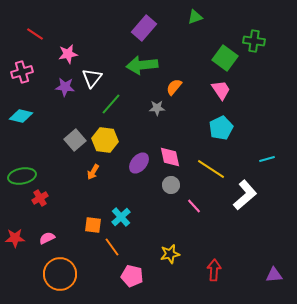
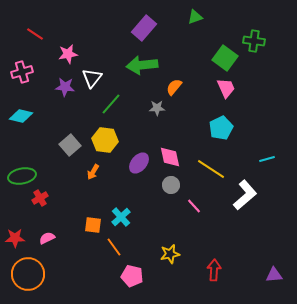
pink trapezoid: moved 5 px right, 2 px up; rotated 10 degrees clockwise
gray square: moved 5 px left, 5 px down
orange line: moved 2 px right
orange circle: moved 32 px left
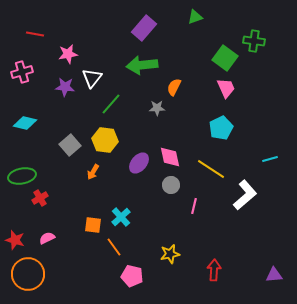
red line: rotated 24 degrees counterclockwise
orange semicircle: rotated 12 degrees counterclockwise
cyan diamond: moved 4 px right, 7 px down
cyan line: moved 3 px right
pink line: rotated 56 degrees clockwise
red star: moved 2 px down; rotated 18 degrees clockwise
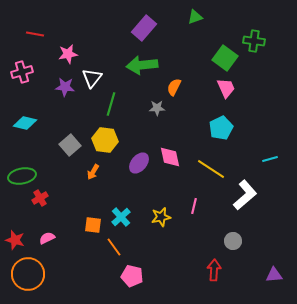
green line: rotated 25 degrees counterclockwise
gray circle: moved 62 px right, 56 px down
yellow star: moved 9 px left, 37 px up
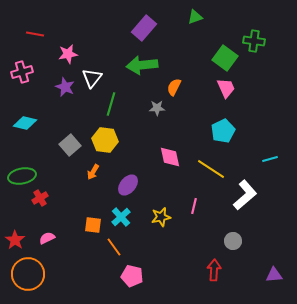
purple star: rotated 18 degrees clockwise
cyan pentagon: moved 2 px right, 3 px down
purple ellipse: moved 11 px left, 22 px down
red star: rotated 18 degrees clockwise
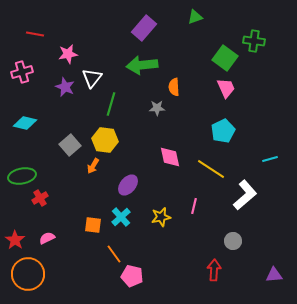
orange semicircle: rotated 30 degrees counterclockwise
orange arrow: moved 6 px up
orange line: moved 7 px down
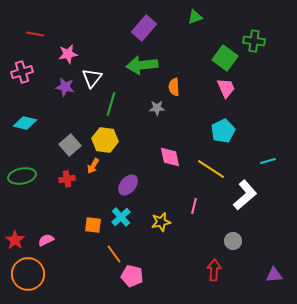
purple star: rotated 12 degrees counterclockwise
cyan line: moved 2 px left, 2 px down
red cross: moved 27 px right, 19 px up; rotated 21 degrees clockwise
yellow star: moved 5 px down
pink semicircle: moved 1 px left, 2 px down
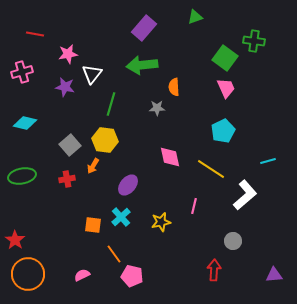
white triangle: moved 4 px up
pink semicircle: moved 36 px right, 35 px down
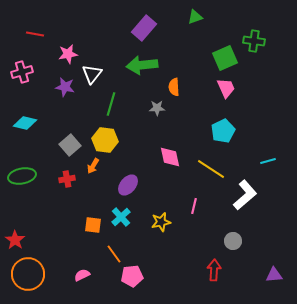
green square: rotated 30 degrees clockwise
pink pentagon: rotated 20 degrees counterclockwise
